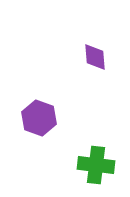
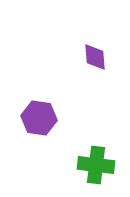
purple hexagon: rotated 12 degrees counterclockwise
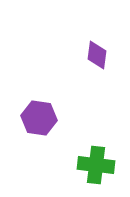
purple diamond: moved 2 px right, 2 px up; rotated 12 degrees clockwise
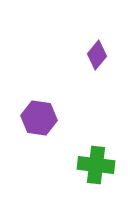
purple diamond: rotated 32 degrees clockwise
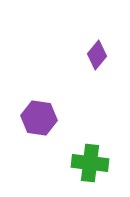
green cross: moved 6 px left, 2 px up
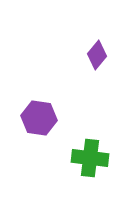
green cross: moved 5 px up
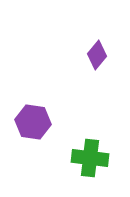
purple hexagon: moved 6 px left, 4 px down
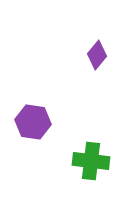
green cross: moved 1 px right, 3 px down
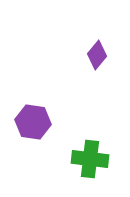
green cross: moved 1 px left, 2 px up
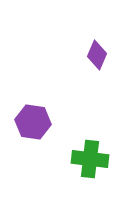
purple diamond: rotated 16 degrees counterclockwise
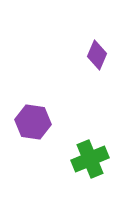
green cross: rotated 30 degrees counterclockwise
